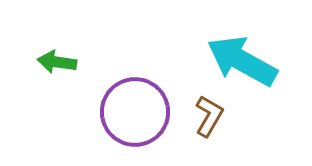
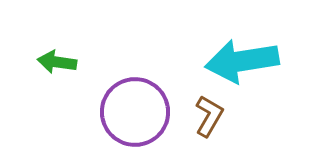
cyan arrow: rotated 38 degrees counterclockwise
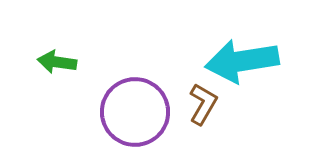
brown L-shape: moved 6 px left, 12 px up
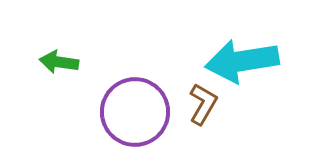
green arrow: moved 2 px right
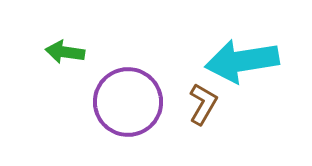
green arrow: moved 6 px right, 10 px up
purple circle: moved 7 px left, 10 px up
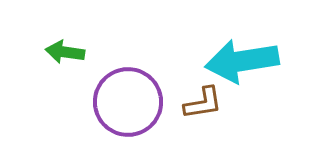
brown L-shape: moved 1 px up; rotated 51 degrees clockwise
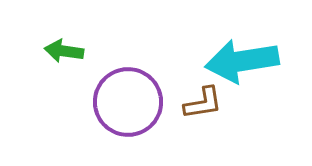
green arrow: moved 1 px left, 1 px up
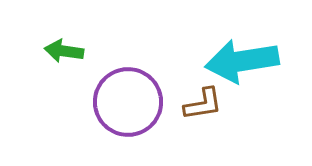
brown L-shape: moved 1 px down
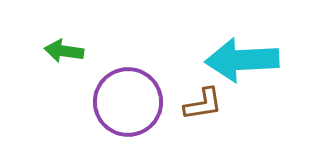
cyan arrow: moved 1 px up; rotated 6 degrees clockwise
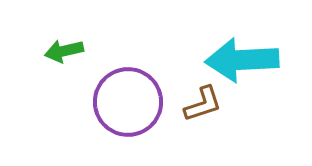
green arrow: rotated 21 degrees counterclockwise
brown L-shape: rotated 9 degrees counterclockwise
